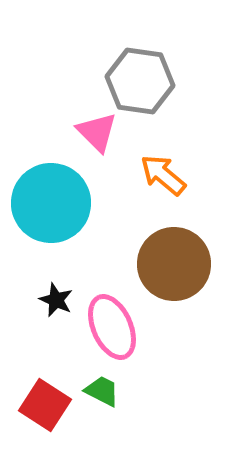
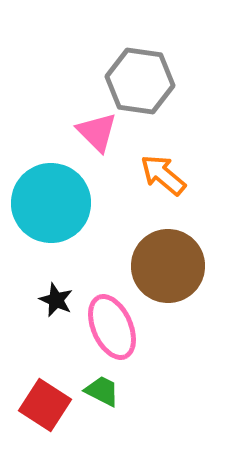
brown circle: moved 6 px left, 2 px down
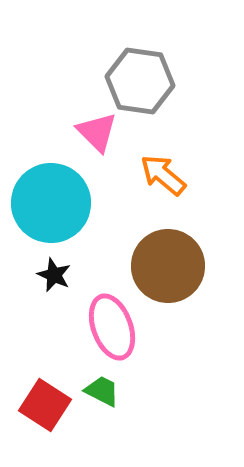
black star: moved 2 px left, 25 px up
pink ellipse: rotated 4 degrees clockwise
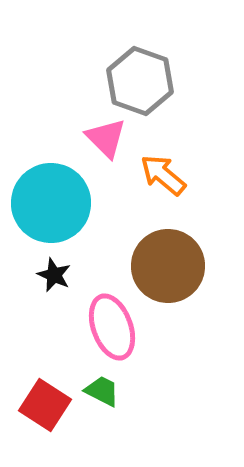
gray hexagon: rotated 12 degrees clockwise
pink triangle: moved 9 px right, 6 px down
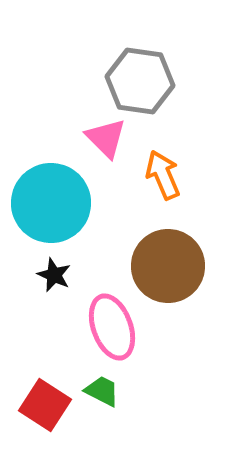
gray hexagon: rotated 12 degrees counterclockwise
orange arrow: rotated 27 degrees clockwise
